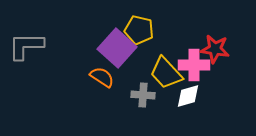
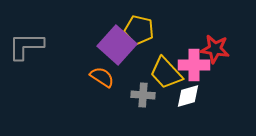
purple square: moved 3 px up
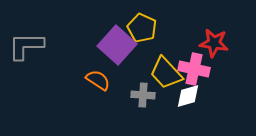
yellow pentagon: moved 3 px right, 2 px up; rotated 12 degrees clockwise
red star: moved 1 px left, 6 px up
pink cross: moved 4 px down; rotated 12 degrees clockwise
orange semicircle: moved 4 px left, 3 px down
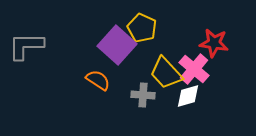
pink cross: rotated 28 degrees clockwise
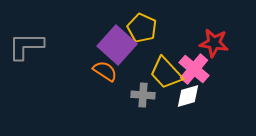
orange semicircle: moved 7 px right, 9 px up
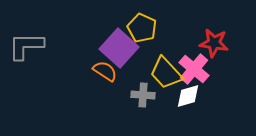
purple square: moved 2 px right, 3 px down
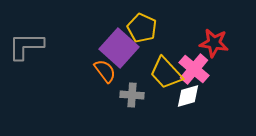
orange semicircle: rotated 20 degrees clockwise
gray cross: moved 11 px left
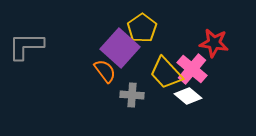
yellow pentagon: rotated 12 degrees clockwise
purple square: moved 1 px right
pink cross: moved 2 px left
white diamond: rotated 56 degrees clockwise
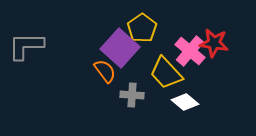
pink cross: moved 2 px left, 18 px up
white diamond: moved 3 px left, 6 px down
